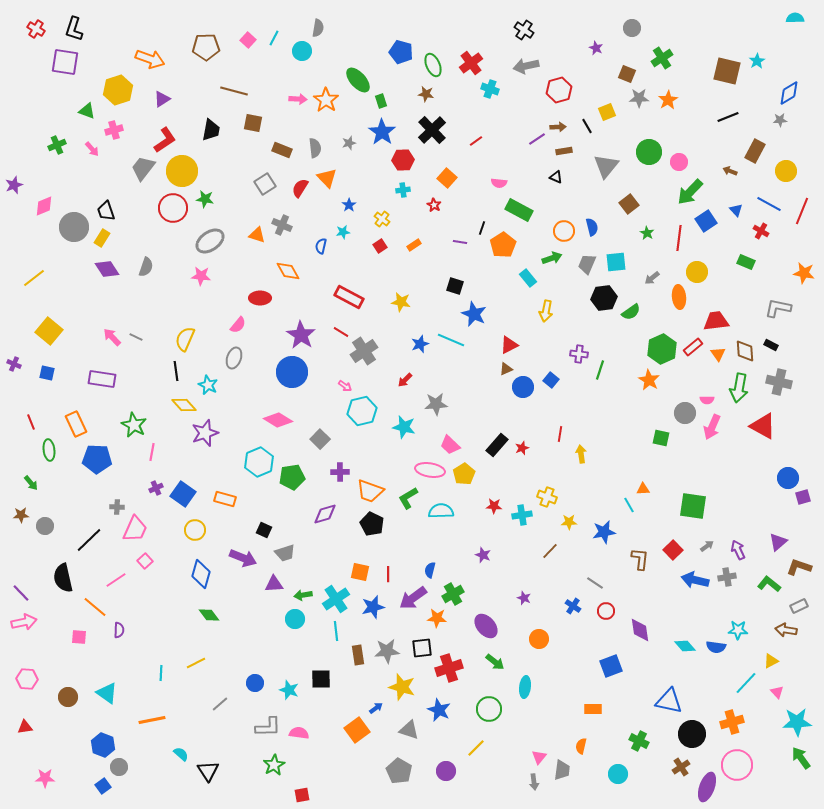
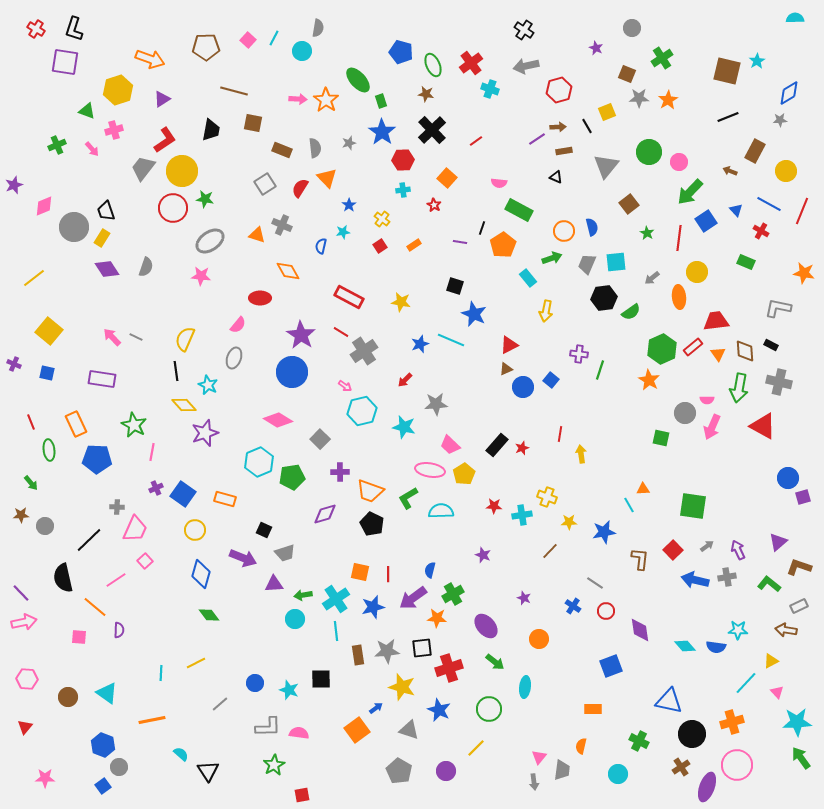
red triangle at (25, 727): rotated 42 degrees counterclockwise
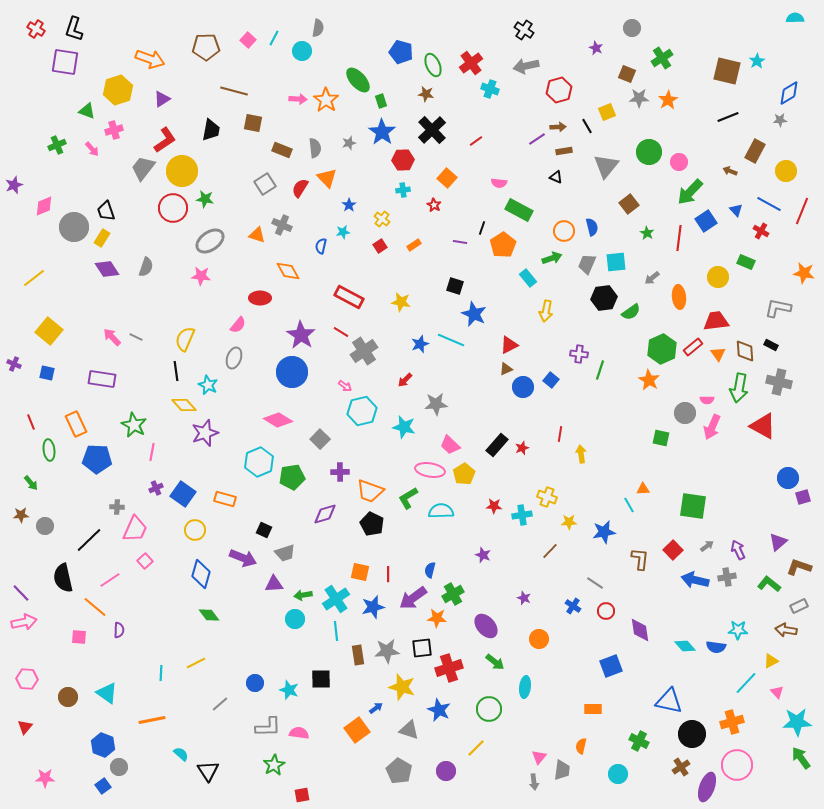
yellow circle at (697, 272): moved 21 px right, 5 px down
pink line at (116, 580): moved 6 px left
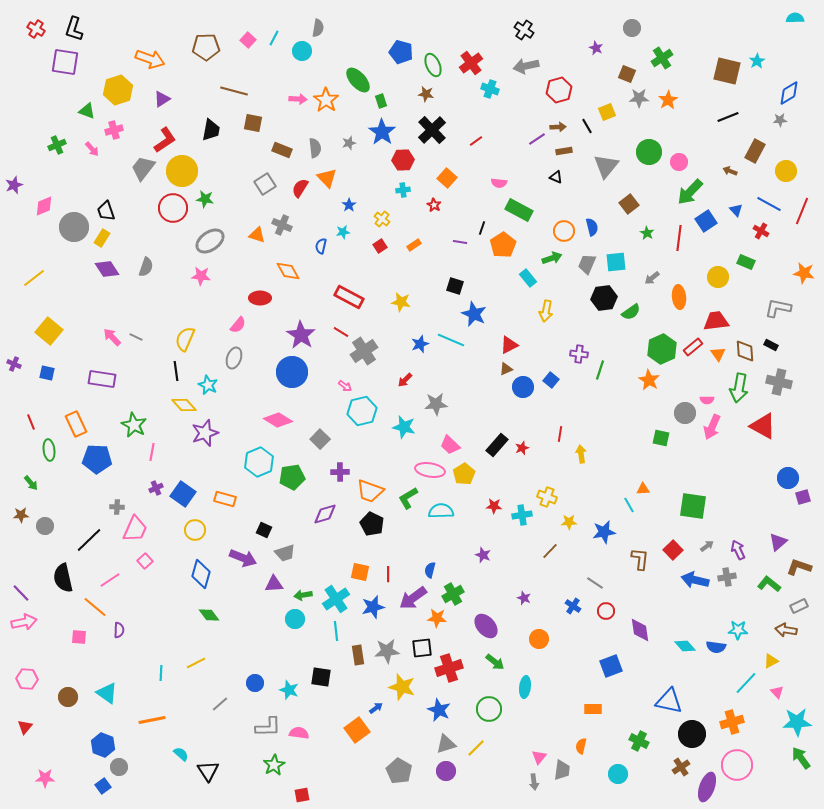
black square at (321, 679): moved 2 px up; rotated 10 degrees clockwise
gray triangle at (409, 730): moved 37 px right, 14 px down; rotated 35 degrees counterclockwise
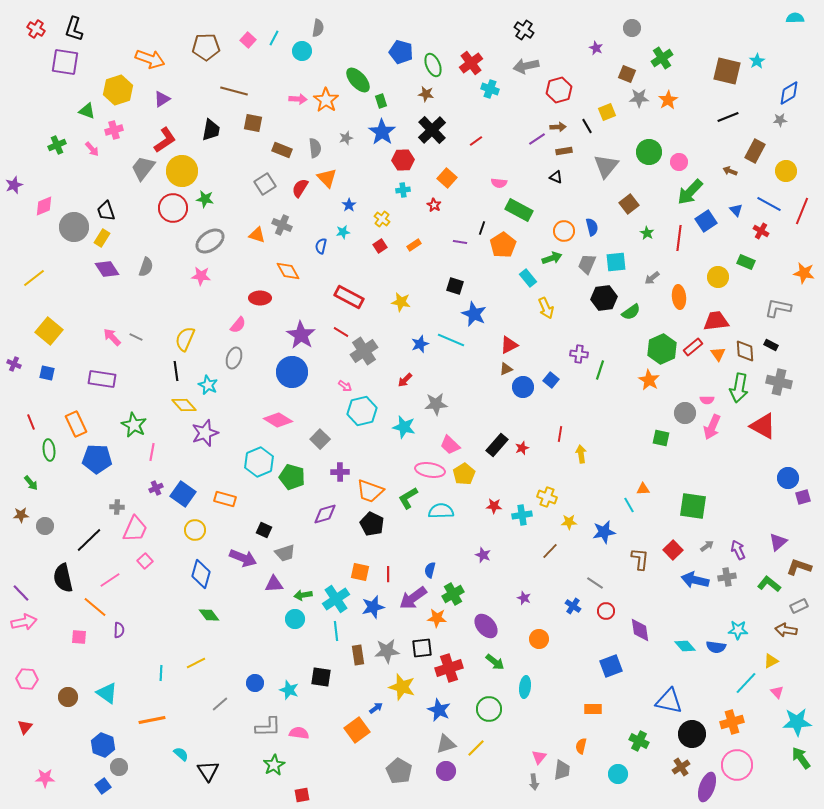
gray star at (349, 143): moved 3 px left, 5 px up
yellow arrow at (546, 311): moved 3 px up; rotated 35 degrees counterclockwise
green pentagon at (292, 477): rotated 25 degrees clockwise
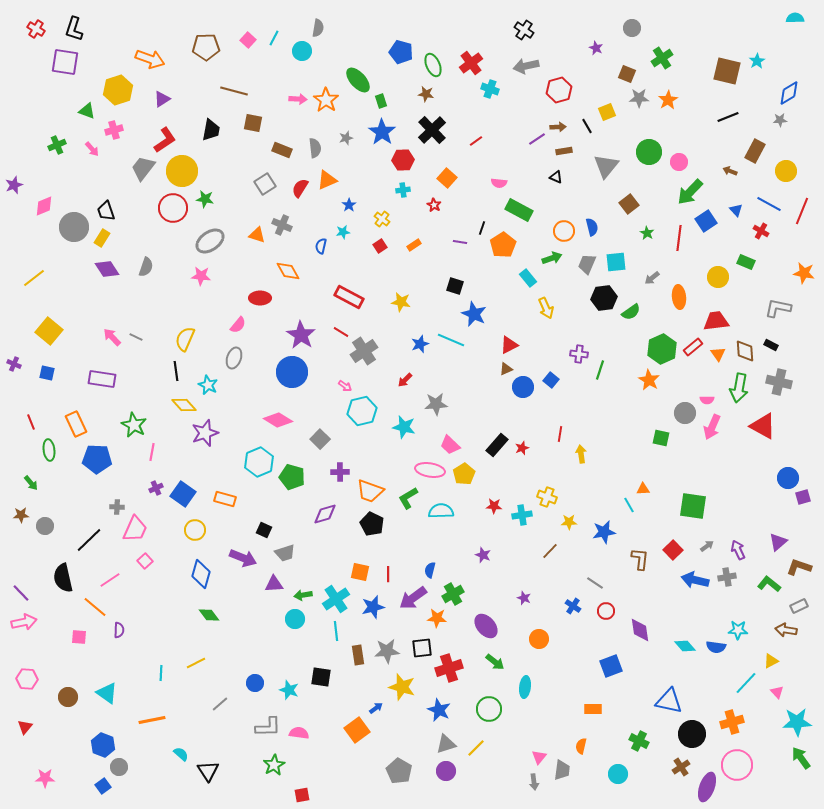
orange triangle at (327, 178): moved 2 px down; rotated 50 degrees clockwise
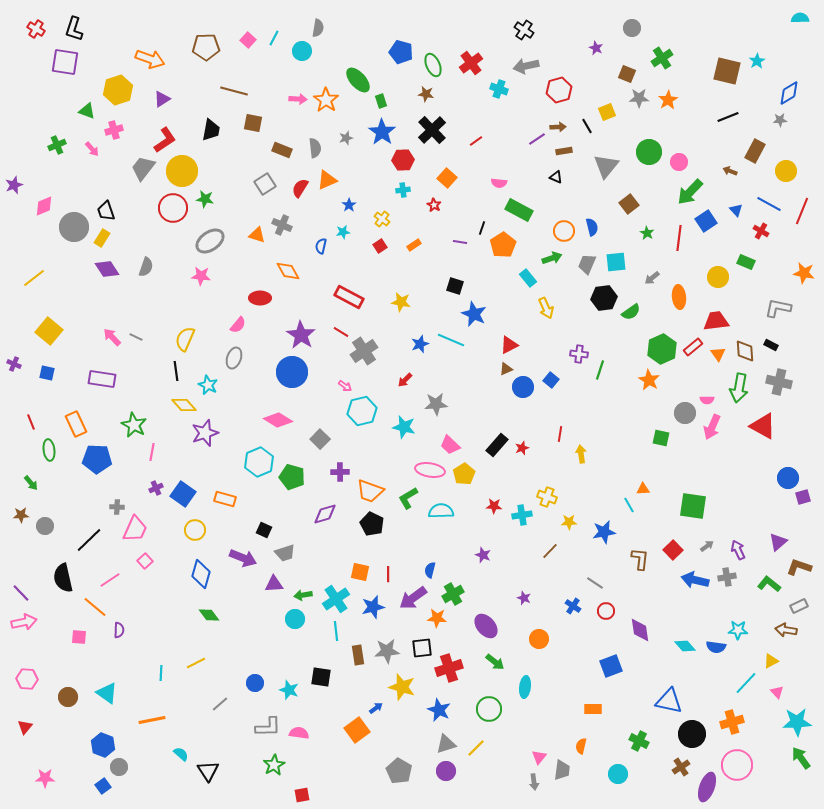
cyan semicircle at (795, 18): moved 5 px right
cyan cross at (490, 89): moved 9 px right
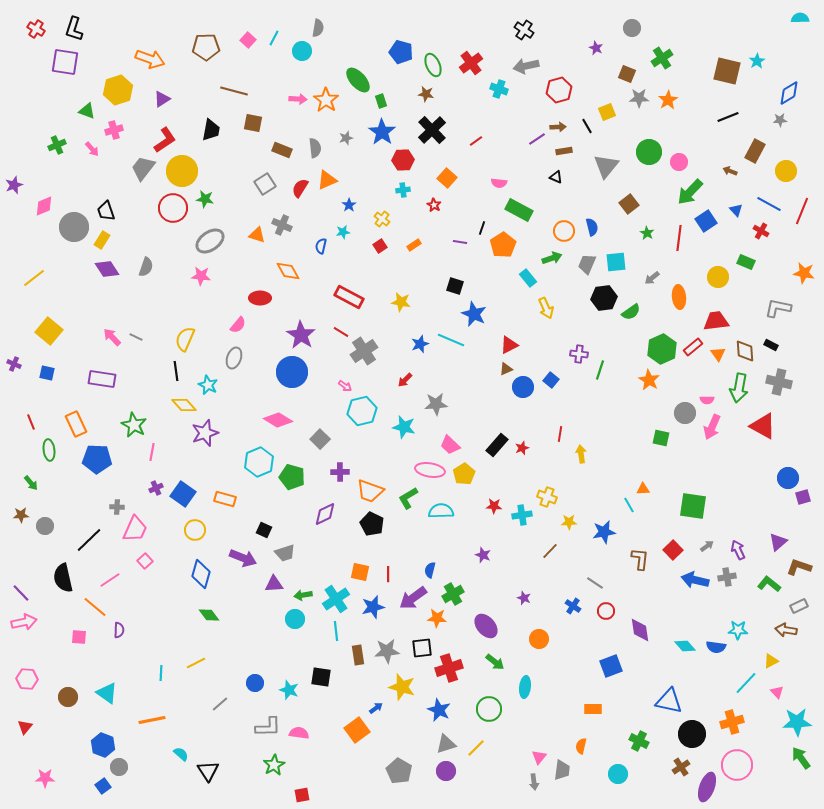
yellow rectangle at (102, 238): moved 2 px down
purple diamond at (325, 514): rotated 10 degrees counterclockwise
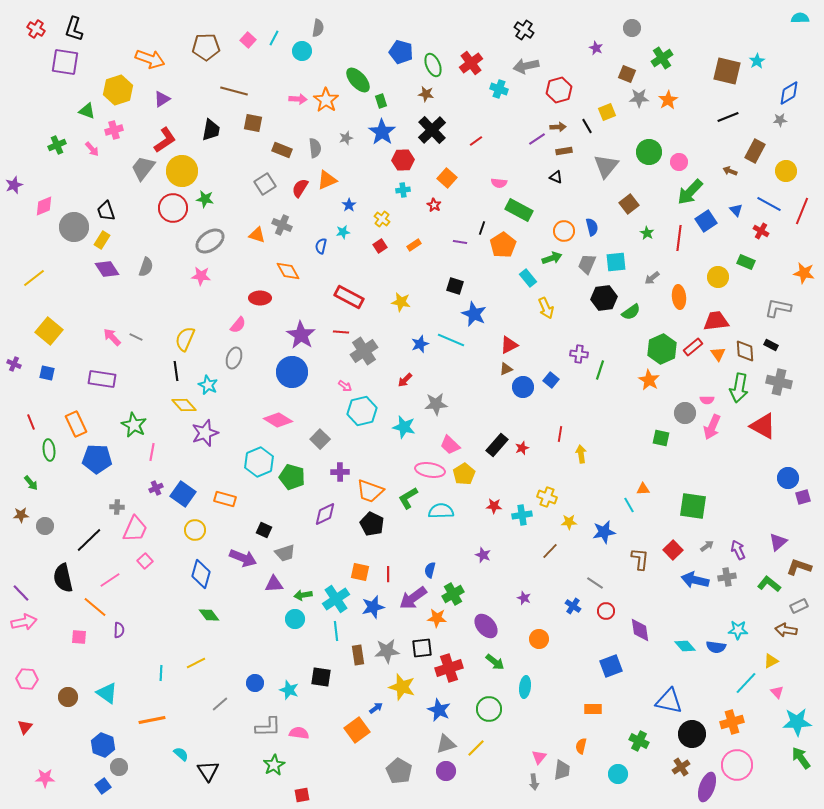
red line at (341, 332): rotated 28 degrees counterclockwise
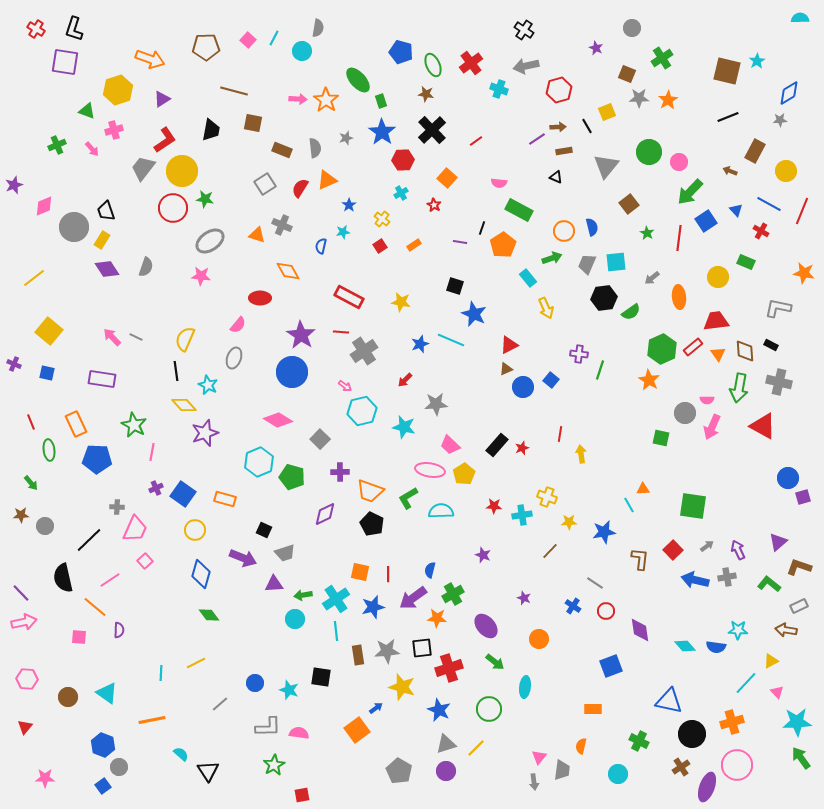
cyan cross at (403, 190): moved 2 px left, 3 px down; rotated 24 degrees counterclockwise
